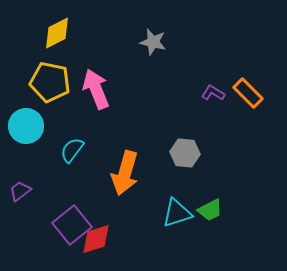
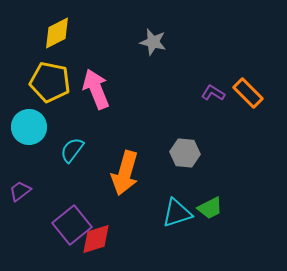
cyan circle: moved 3 px right, 1 px down
green trapezoid: moved 2 px up
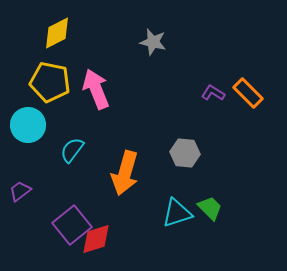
cyan circle: moved 1 px left, 2 px up
green trapezoid: rotated 108 degrees counterclockwise
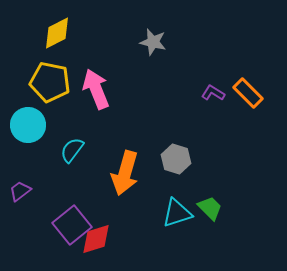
gray hexagon: moved 9 px left, 6 px down; rotated 12 degrees clockwise
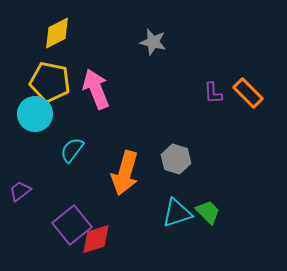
purple L-shape: rotated 125 degrees counterclockwise
cyan circle: moved 7 px right, 11 px up
green trapezoid: moved 2 px left, 4 px down
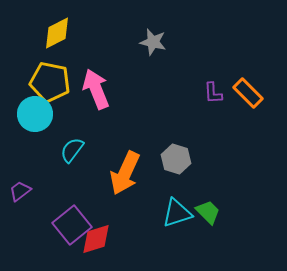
orange arrow: rotated 9 degrees clockwise
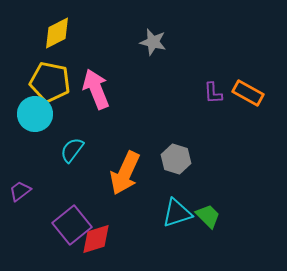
orange rectangle: rotated 16 degrees counterclockwise
green trapezoid: moved 4 px down
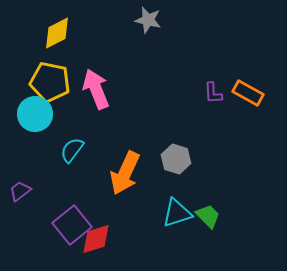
gray star: moved 5 px left, 22 px up
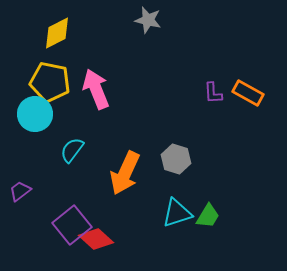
green trapezoid: rotated 76 degrees clockwise
red diamond: rotated 60 degrees clockwise
